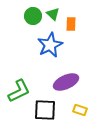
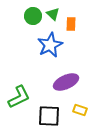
green L-shape: moved 6 px down
black square: moved 4 px right, 6 px down
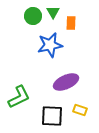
green triangle: moved 2 px up; rotated 16 degrees clockwise
orange rectangle: moved 1 px up
blue star: rotated 15 degrees clockwise
black square: moved 3 px right
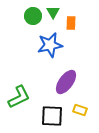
purple ellipse: rotated 30 degrees counterclockwise
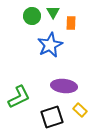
green circle: moved 1 px left
blue star: rotated 15 degrees counterclockwise
purple ellipse: moved 2 px left, 4 px down; rotated 60 degrees clockwise
yellow rectangle: rotated 24 degrees clockwise
black square: moved 1 px down; rotated 20 degrees counterclockwise
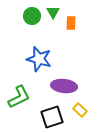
blue star: moved 11 px left, 14 px down; rotated 30 degrees counterclockwise
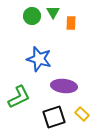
yellow rectangle: moved 2 px right, 4 px down
black square: moved 2 px right
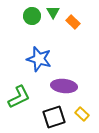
orange rectangle: moved 2 px right, 1 px up; rotated 48 degrees counterclockwise
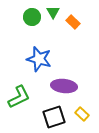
green circle: moved 1 px down
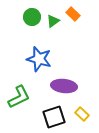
green triangle: moved 9 px down; rotated 24 degrees clockwise
orange rectangle: moved 8 px up
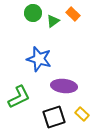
green circle: moved 1 px right, 4 px up
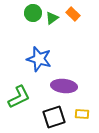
green triangle: moved 1 px left, 3 px up
yellow rectangle: rotated 40 degrees counterclockwise
